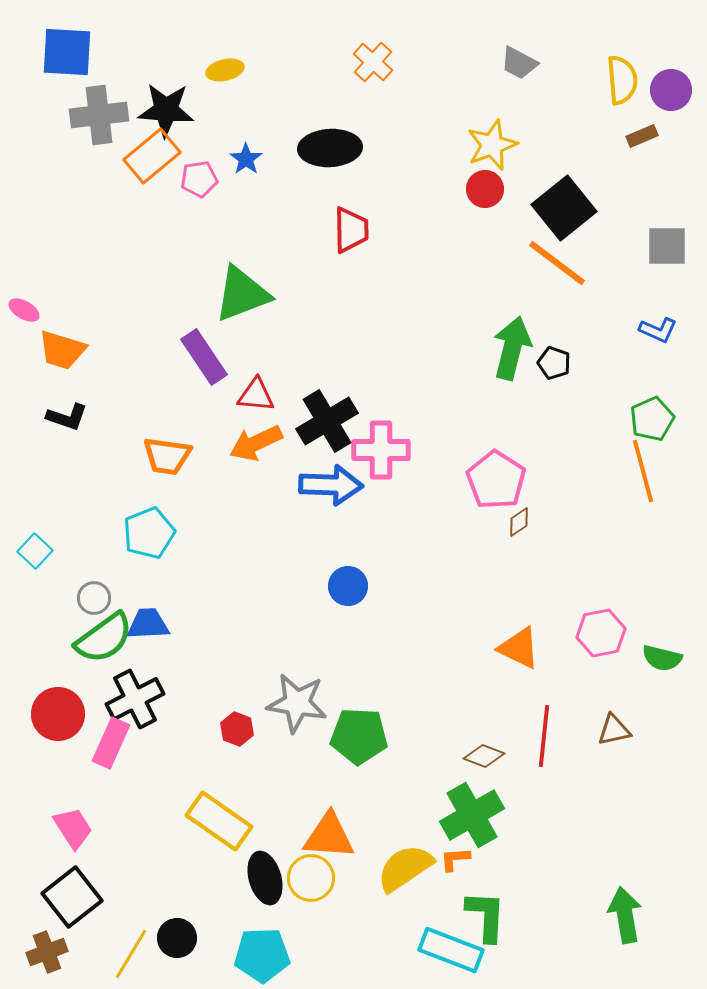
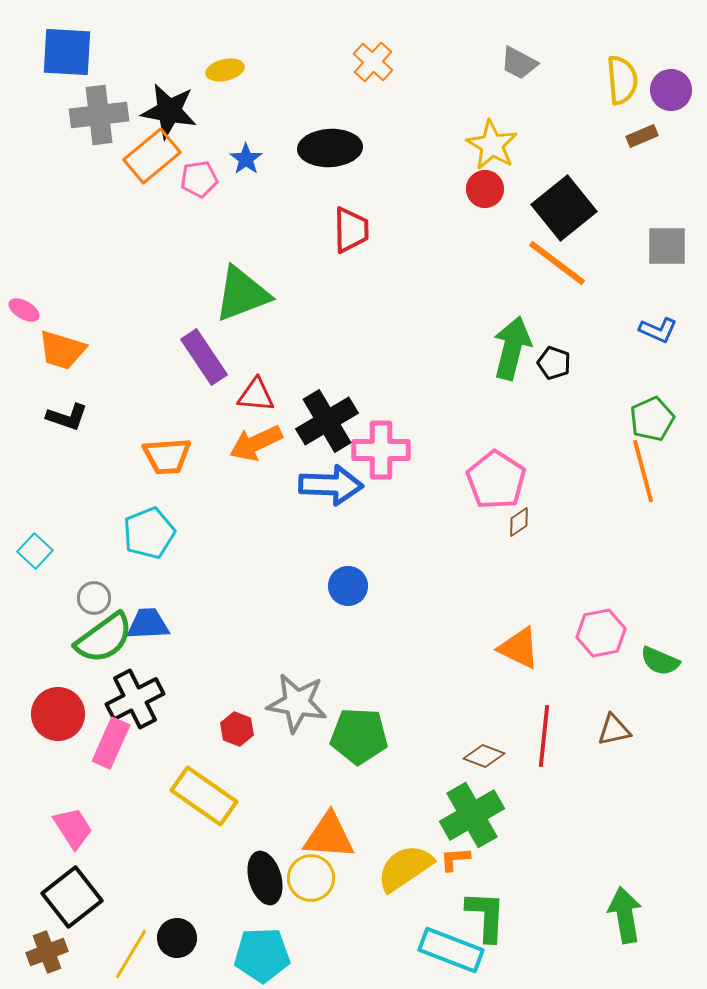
black star at (166, 110): moved 3 px right, 1 px down; rotated 6 degrees clockwise
yellow star at (492, 145): rotated 21 degrees counterclockwise
orange trapezoid at (167, 456): rotated 12 degrees counterclockwise
green semicircle at (662, 658): moved 2 px left, 3 px down; rotated 9 degrees clockwise
yellow rectangle at (219, 821): moved 15 px left, 25 px up
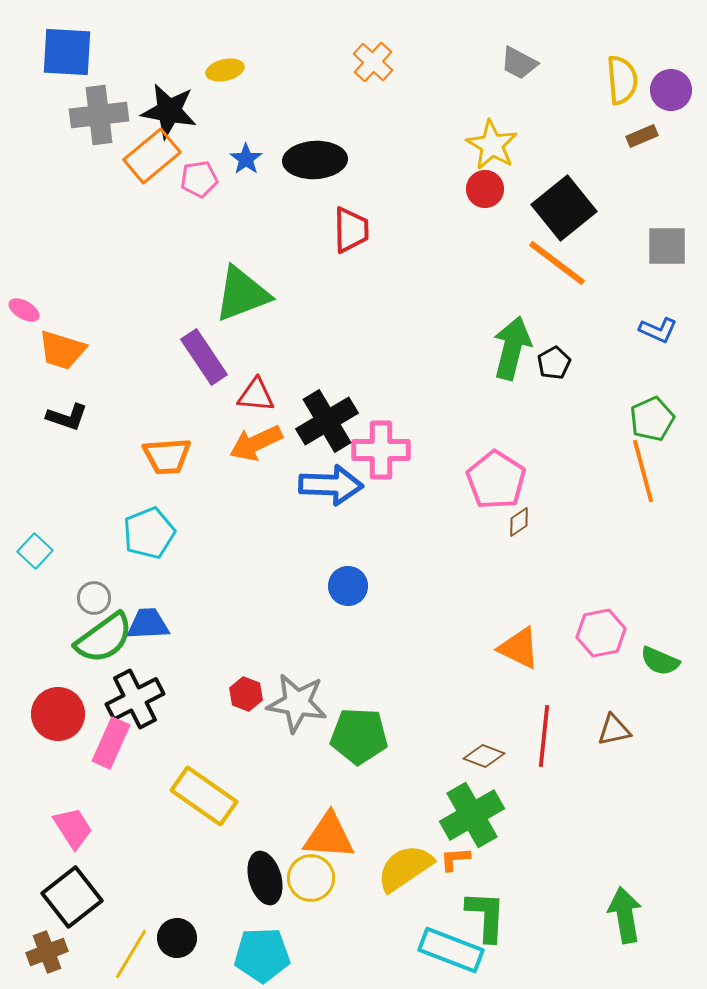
black ellipse at (330, 148): moved 15 px left, 12 px down
black pentagon at (554, 363): rotated 24 degrees clockwise
red hexagon at (237, 729): moved 9 px right, 35 px up
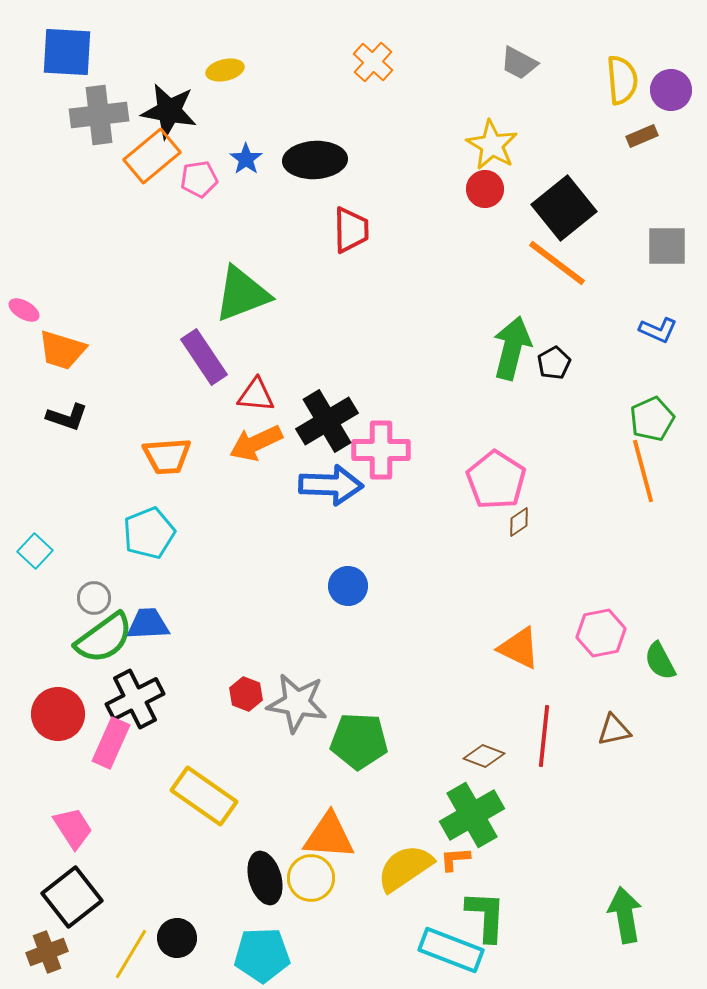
green semicircle at (660, 661): rotated 39 degrees clockwise
green pentagon at (359, 736): moved 5 px down
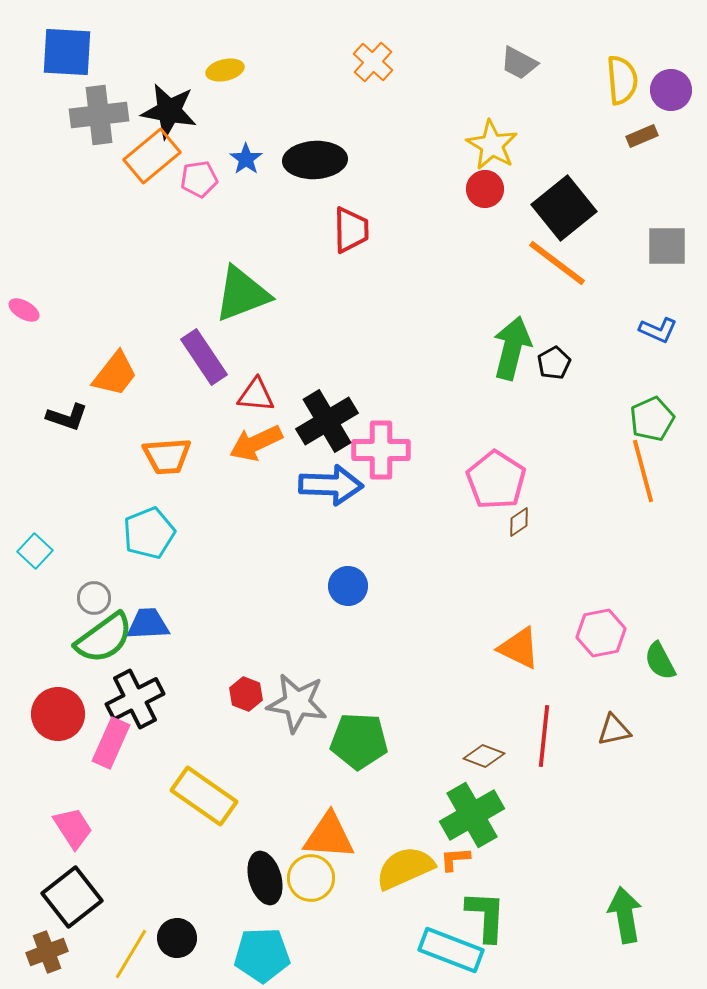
orange trapezoid at (62, 350): moved 53 px right, 24 px down; rotated 69 degrees counterclockwise
yellow semicircle at (405, 868): rotated 10 degrees clockwise
